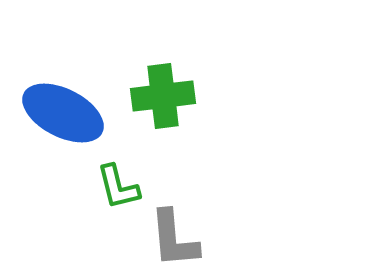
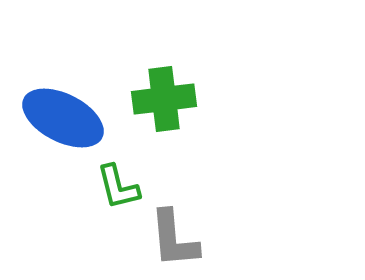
green cross: moved 1 px right, 3 px down
blue ellipse: moved 5 px down
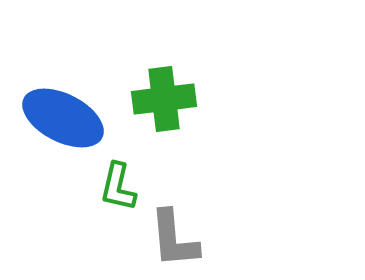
green L-shape: rotated 27 degrees clockwise
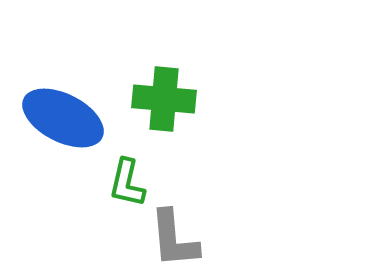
green cross: rotated 12 degrees clockwise
green L-shape: moved 9 px right, 4 px up
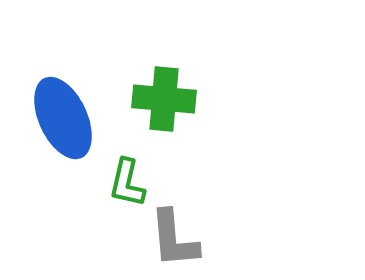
blue ellipse: rotated 38 degrees clockwise
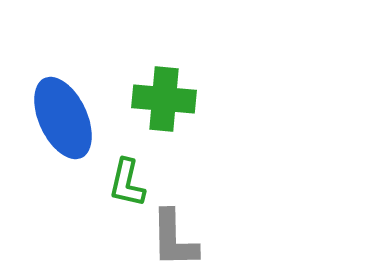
gray L-shape: rotated 4 degrees clockwise
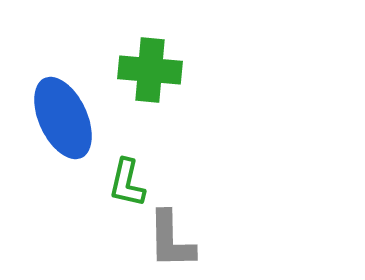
green cross: moved 14 px left, 29 px up
gray L-shape: moved 3 px left, 1 px down
